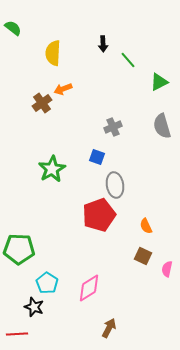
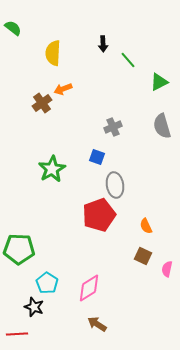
brown arrow: moved 12 px left, 4 px up; rotated 84 degrees counterclockwise
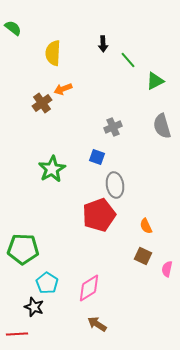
green triangle: moved 4 px left, 1 px up
green pentagon: moved 4 px right
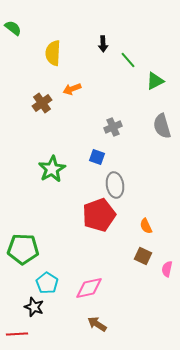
orange arrow: moved 9 px right
pink diamond: rotated 20 degrees clockwise
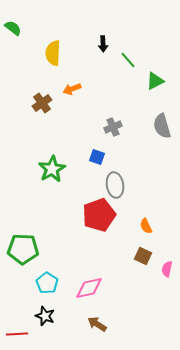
black star: moved 11 px right, 9 px down
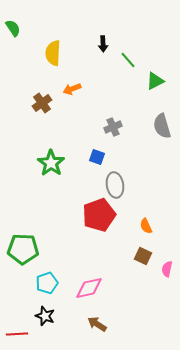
green semicircle: rotated 18 degrees clockwise
green star: moved 1 px left, 6 px up; rotated 8 degrees counterclockwise
cyan pentagon: rotated 20 degrees clockwise
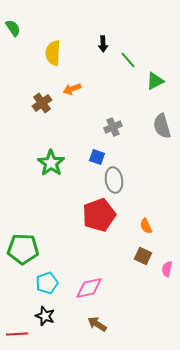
gray ellipse: moved 1 px left, 5 px up
